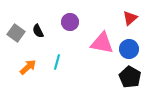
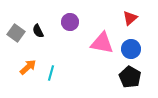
blue circle: moved 2 px right
cyan line: moved 6 px left, 11 px down
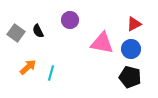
red triangle: moved 4 px right, 6 px down; rotated 14 degrees clockwise
purple circle: moved 2 px up
black pentagon: rotated 15 degrees counterclockwise
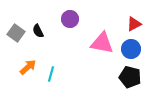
purple circle: moved 1 px up
cyan line: moved 1 px down
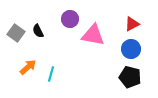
red triangle: moved 2 px left
pink triangle: moved 9 px left, 8 px up
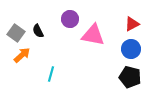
orange arrow: moved 6 px left, 12 px up
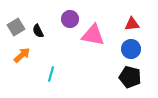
red triangle: rotated 21 degrees clockwise
gray square: moved 6 px up; rotated 24 degrees clockwise
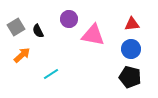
purple circle: moved 1 px left
cyan line: rotated 42 degrees clockwise
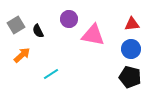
gray square: moved 2 px up
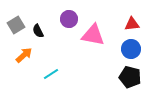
orange arrow: moved 2 px right
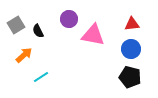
cyan line: moved 10 px left, 3 px down
